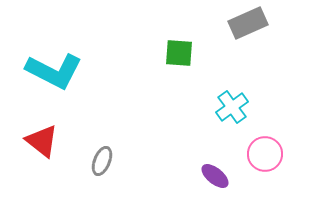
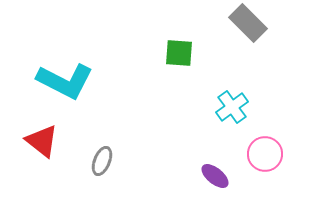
gray rectangle: rotated 69 degrees clockwise
cyan L-shape: moved 11 px right, 10 px down
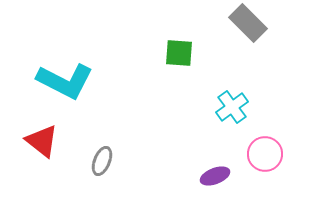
purple ellipse: rotated 60 degrees counterclockwise
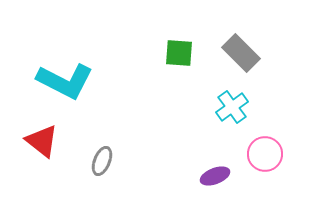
gray rectangle: moved 7 px left, 30 px down
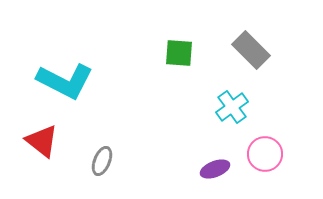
gray rectangle: moved 10 px right, 3 px up
purple ellipse: moved 7 px up
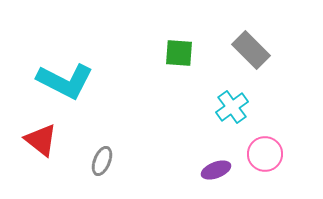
red triangle: moved 1 px left, 1 px up
purple ellipse: moved 1 px right, 1 px down
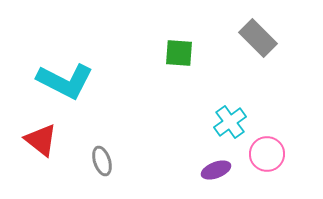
gray rectangle: moved 7 px right, 12 px up
cyan cross: moved 2 px left, 15 px down
pink circle: moved 2 px right
gray ellipse: rotated 40 degrees counterclockwise
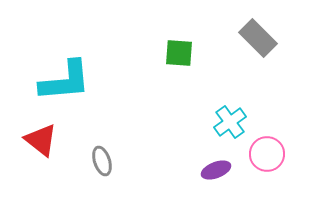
cyan L-shape: rotated 32 degrees counterclockwise
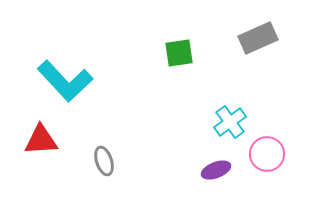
gray rectangle: rotated 69 degrees counterclockwise
green square: rotated 12 degrees counterclockwise
cyan L-shape: rotated 52 degrees clockwise
red triangle: rotated 42 degrees counterclockwise
gray ellipse: moved 2 px right
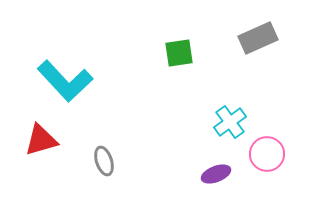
red triangle: rotated 12 degrees counterclockwise
purple ellipse: moved 4 px down
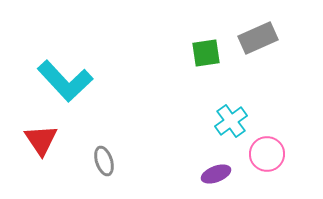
green square: moved 27 px right
cyan cross: moved 1 px right, 1 px up
red triangle: rotated 48 degrees counterclockwise
